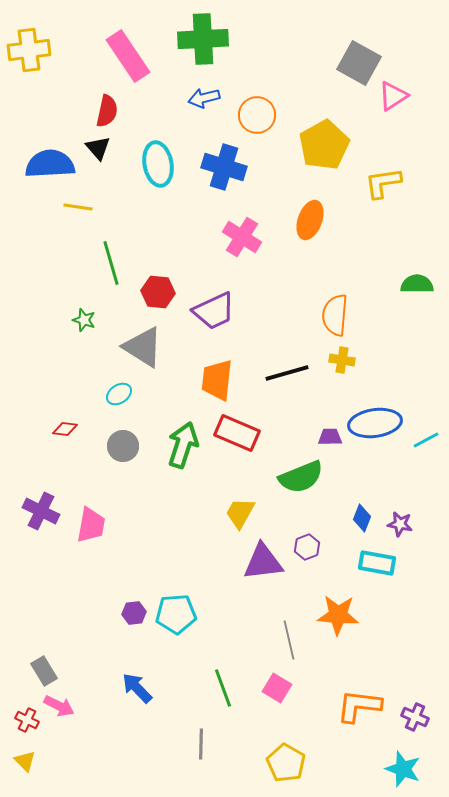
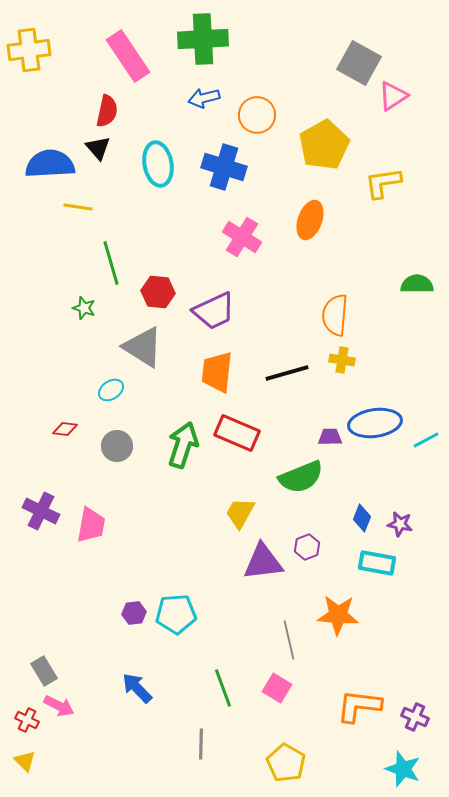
green star at (84, 320): moved 12 px up
orange trapezoid at (217, 380): moved 8 px up
cyan ellipse at (119, 394): moved 8 px left, 4 px up
gray circle at (123, 446): moved 6 px left
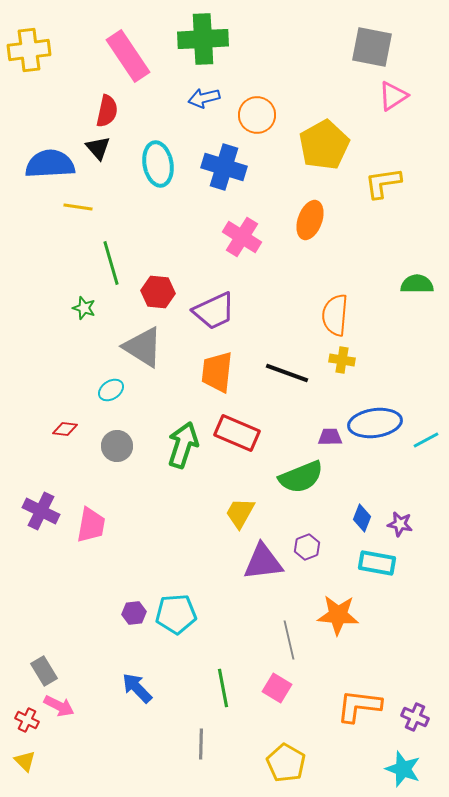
gray square at (359, 63): moved 13 px right, 16 px up; rotated 18 degrees counterclockwise
black line at (287, 373): rotated 36 degrees clockwise
green line at (223, 688): rotated 9 degrees clockwise
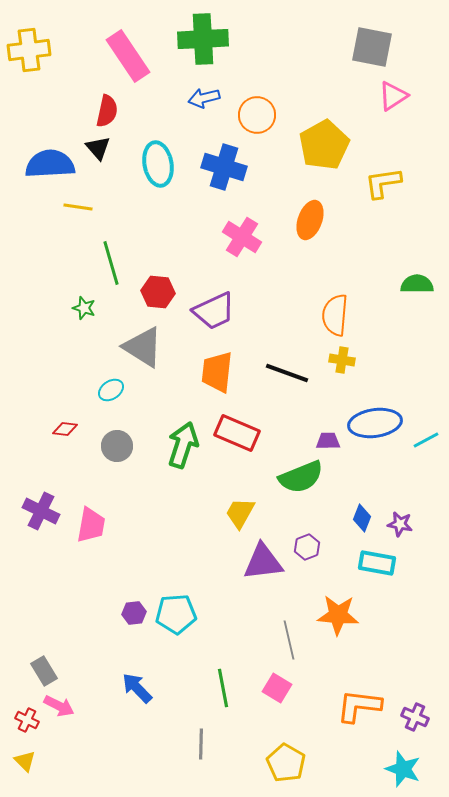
purple trapezoid at (330, 437): moved 2 px left, 4 px down
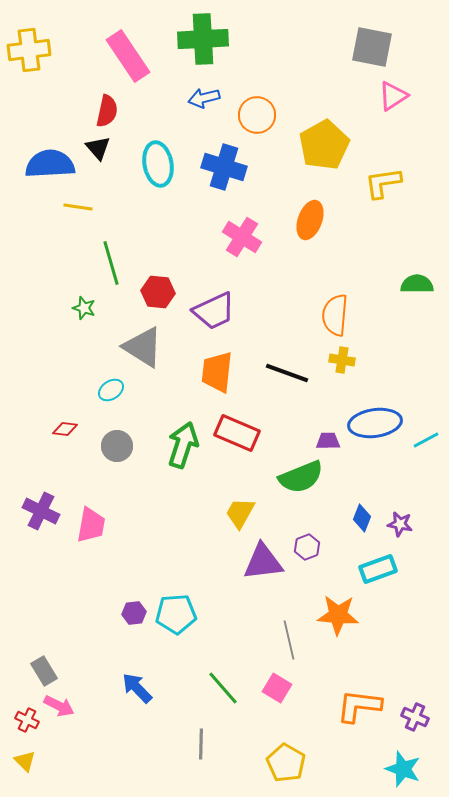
cyan rectangle at (377, 563): moved 1 px right, 6 px down; rotated 30 degrees counterclockwise
green line at (223, 688): rotated 30 degrees counterclockwise
